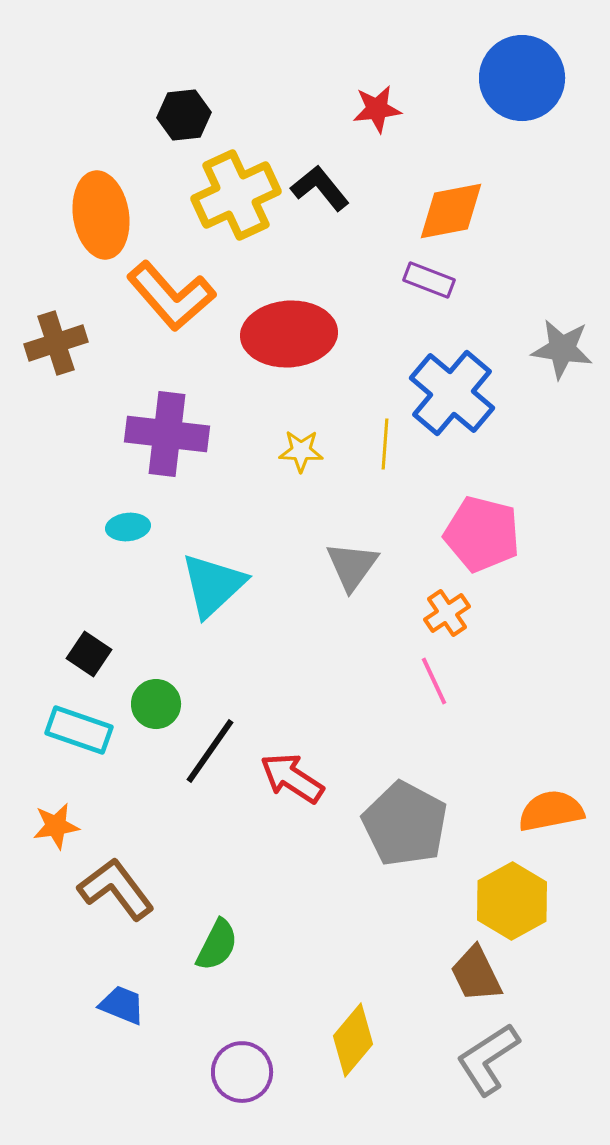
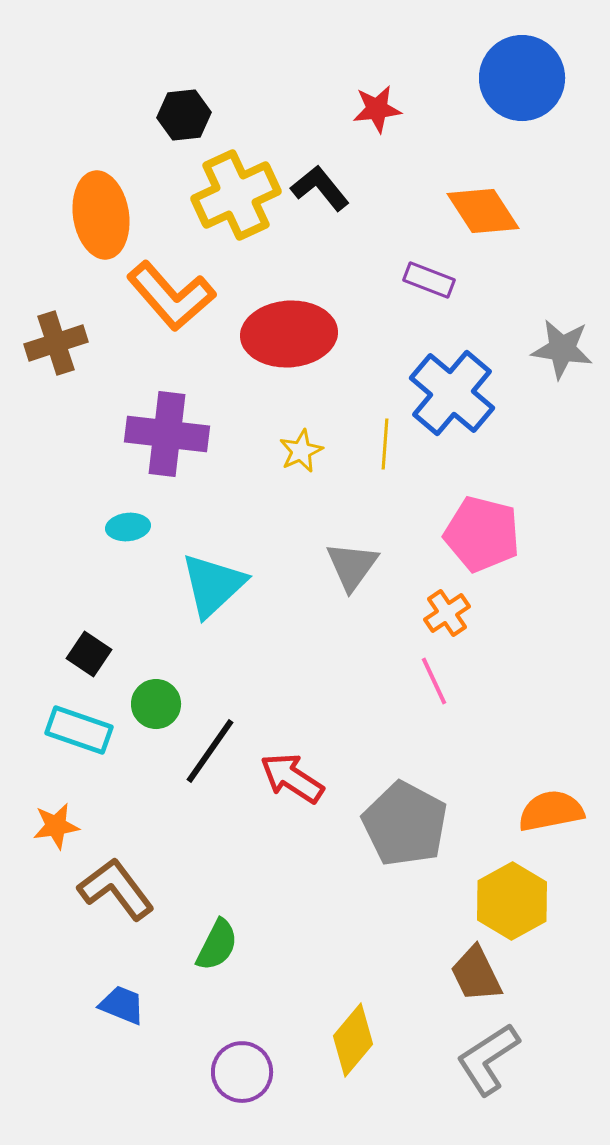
orange diamond: moved 32 px right; rotated 68 degrees clockwise
yellow star: rotated 27 degrees counterclockwise
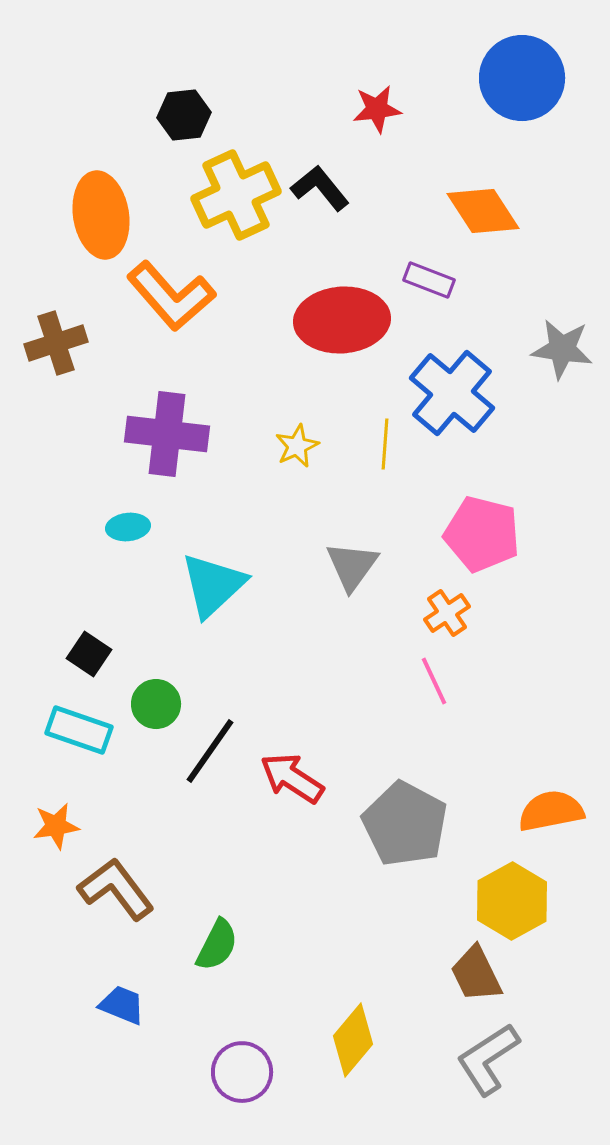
red ellipse: moved 53 px right, 14 px up
yellow star: moved 4 px left, 5 px up
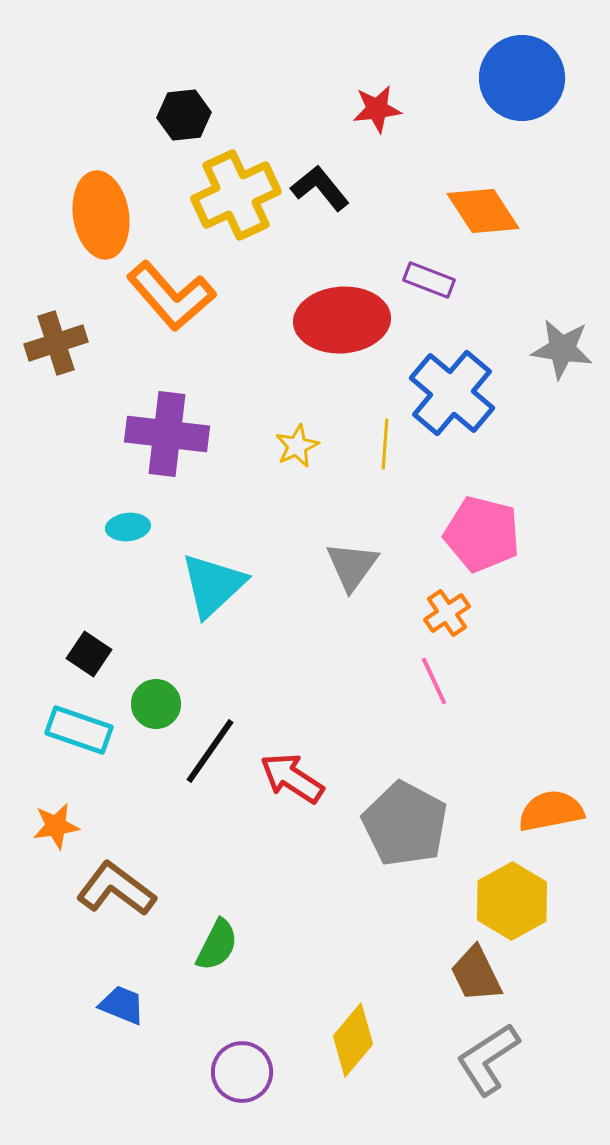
brown L-shape: rotated 16 degrees counterclockwise
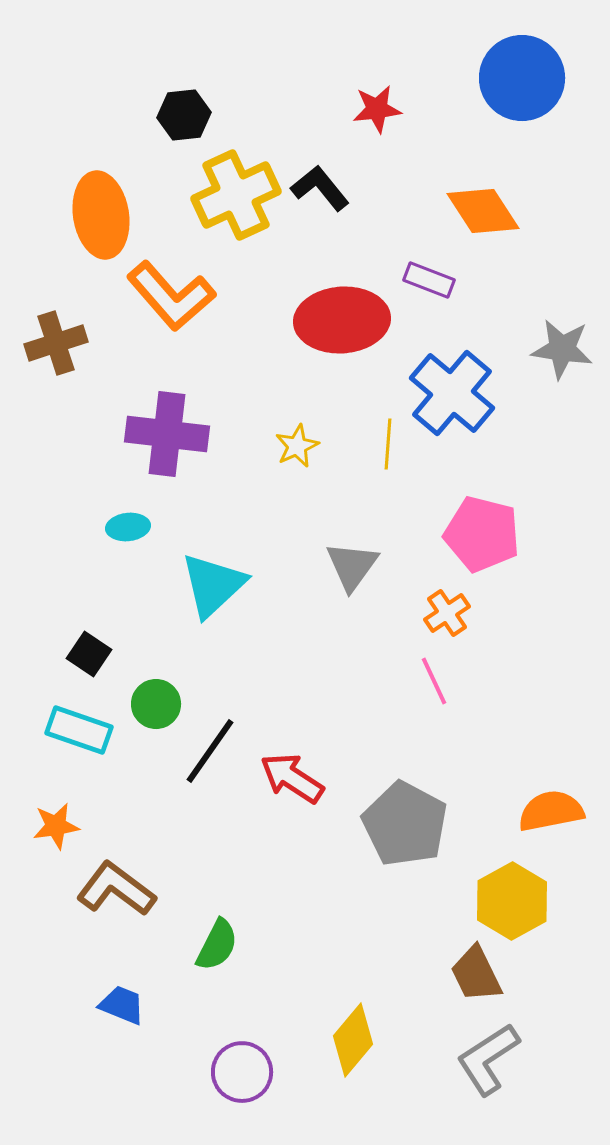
yellow line: moved 3 px right
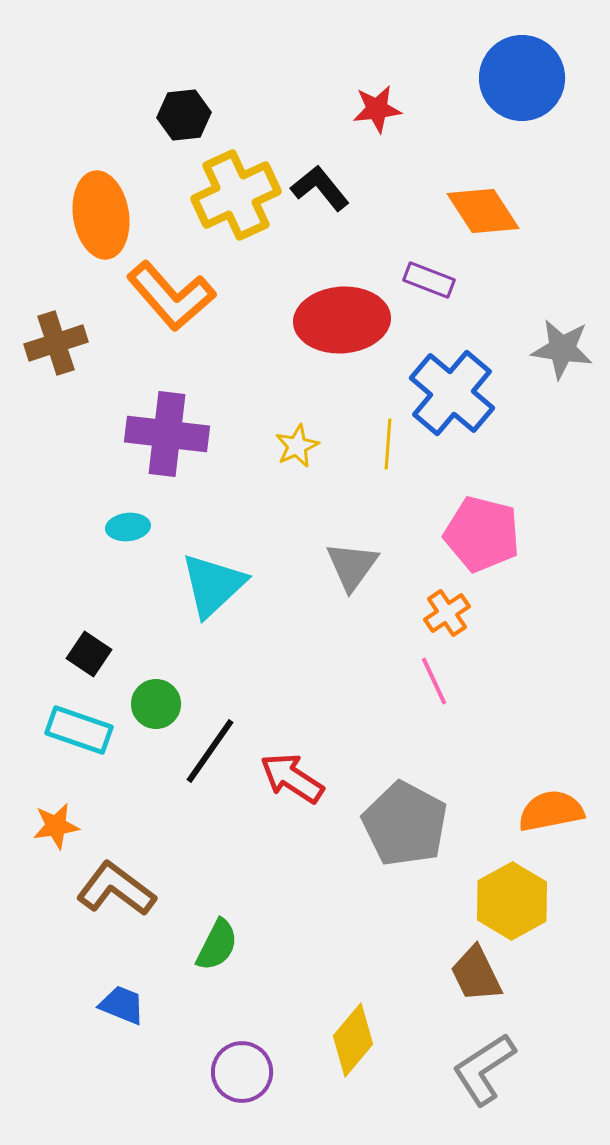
gray L-shape: moved 4 px left, 10 px down
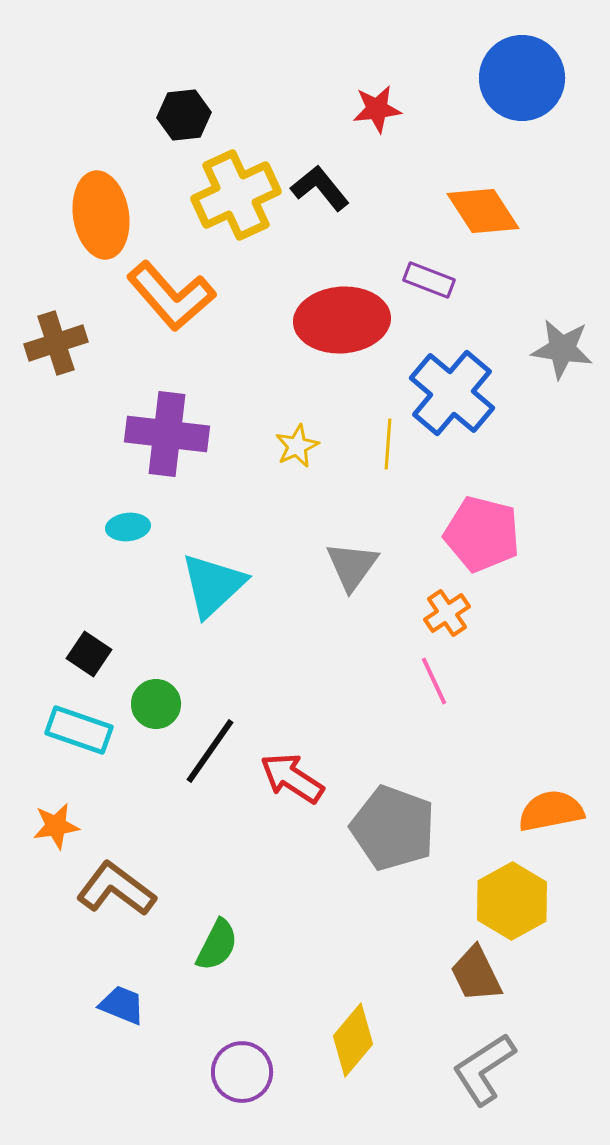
gray pentagon: moved 12 px left, 4 px down; rotated 8 degrees counterclockwise
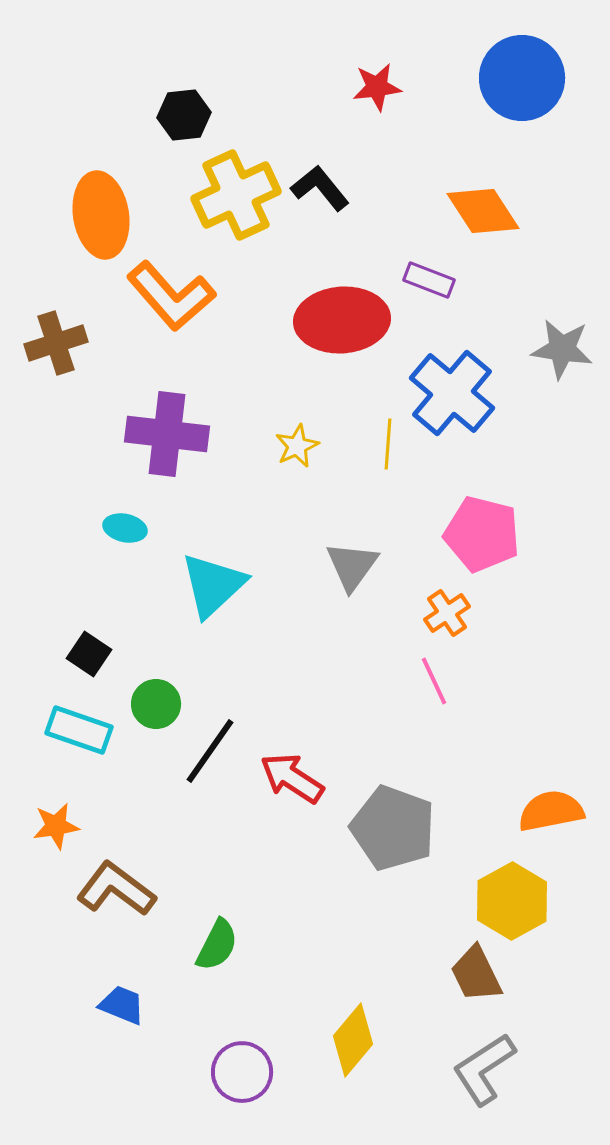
red star: moved 22 px up
cyan ellipse: moved 3 px left, 1 px down; rotated 18 degrees clockwise
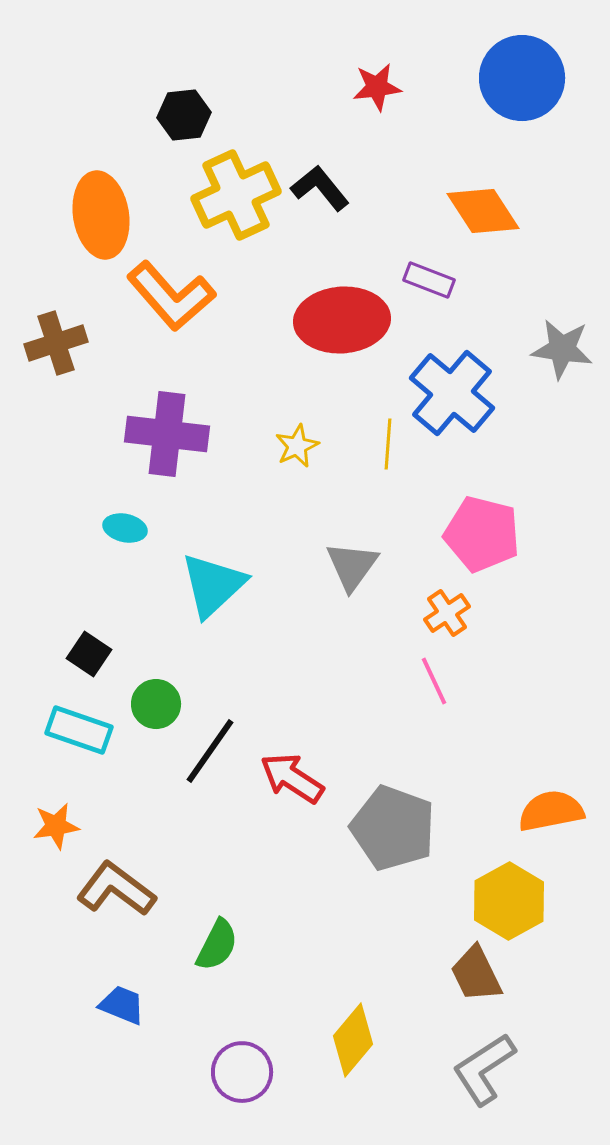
yellow hexagon: moved 3 px left
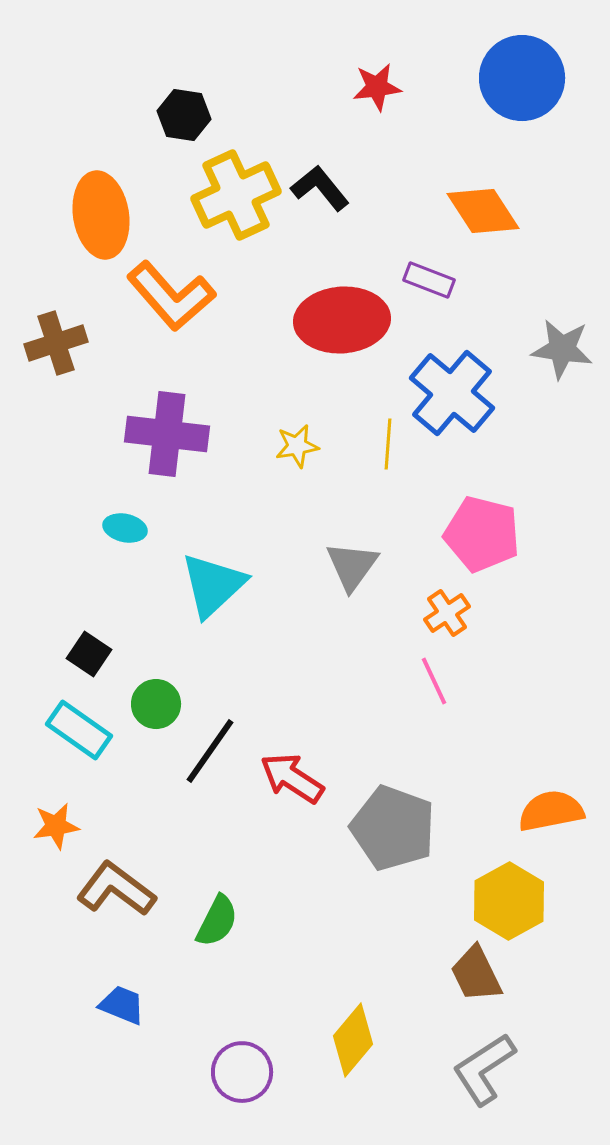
black hexagon: rotated 15 degrees clockwise
yellow star: rotated 15 degrees clockwise
cyan rectangle: rotated 16 degrees clockwise
green semicircle: moved 24 px up
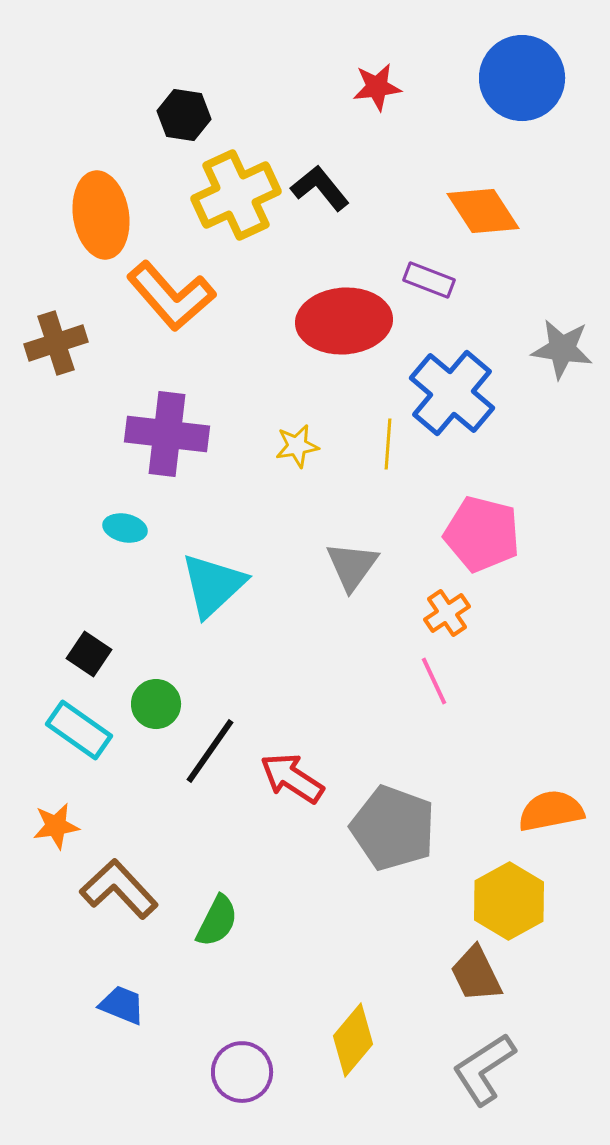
red ellipse: moved 2 px right, 1 px down
brown L-shape: moved 3 px right; rotated 10 degrees clockwise
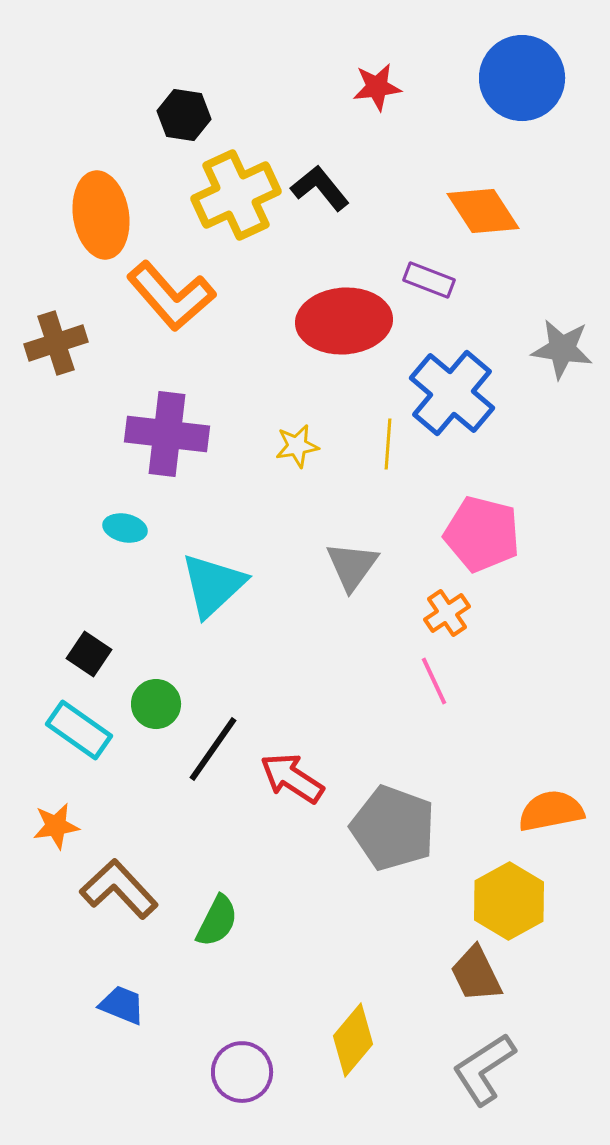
black line: moved 3 px right, 2 px up
